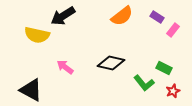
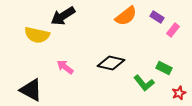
orange semicircle: moved 4 px right
red star: moved 6 px right, 2 px down
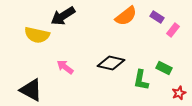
green L-shape: moved 3 px left, 3 px up; rotated 50 degrees clockwise
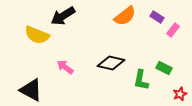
orange semicircle: moved 1 px left
yellow semicircle: rotated 10 degrees clockwise
red star: moved 1 px right, 1 px down
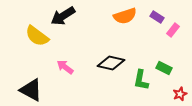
orange semicircle: rotated 20 degrees clockwise
yellow semicircle: moved 1 px down; rotated 15 degrees clockwise
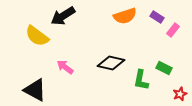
black triangle: moved 4 px right
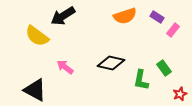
green rectangle: rotated 28 degrees clockwise
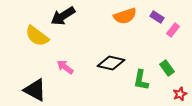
green rectangle: moved 3 px right
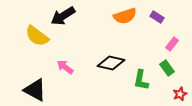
pink rectangle: moved 1 px left, 14 px down
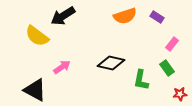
pink arrow: moved 3 px left; rotated 108 degrees clockwise
red star: rotated 16 degrees clockwise
